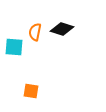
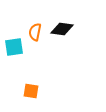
black diamond: rotated 10 degrees counterclockwise
cyan square: rotated 12 degrees counterclockwise
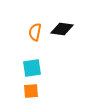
cyan square: moved 18 px right, 21 px down
orange square: rotated 14 degrees counterclockwise
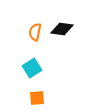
cyan square: rotated 24 degrees counterclockwise
orange square: moved 6 px right, 7 px down
